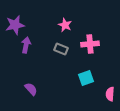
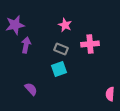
cyan square: moved 27 px left, 9 px up
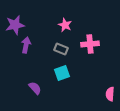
cyan square: moved 3 px right, 4 px down
purple semicircle: moved 4 px right, 1 px up
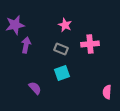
pink semicircle: moved 3 px left, 2 px up
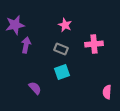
pink cross: moved 4 px right
cyan square: moved 1 px up
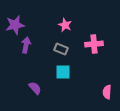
cyan square: moved 1 px right; rotated 21 degrees clockwise
